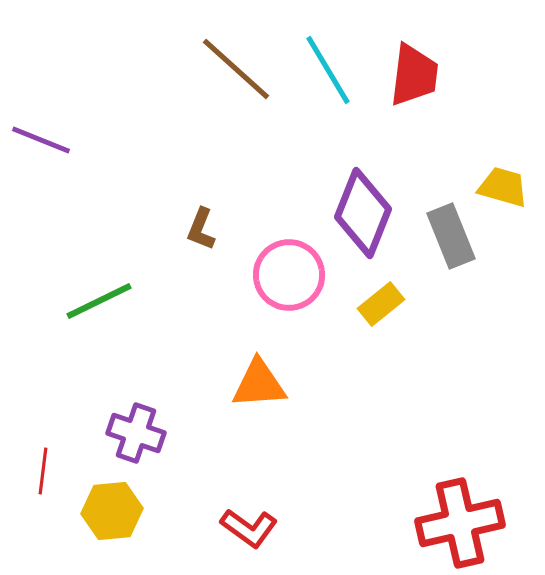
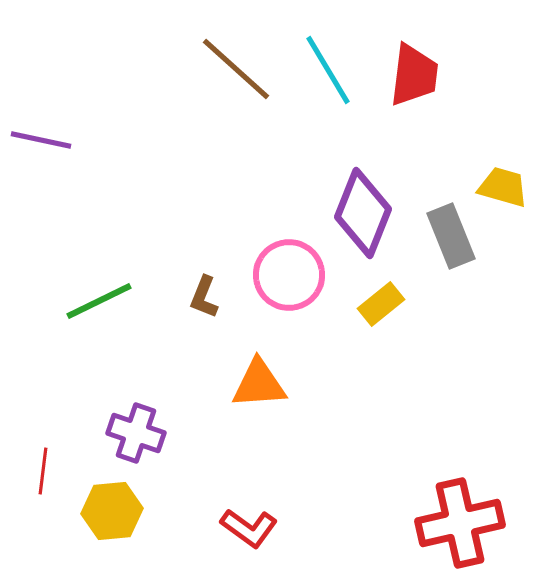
purple line: rotated 10 degrees counterclockwise
brown L-shape: moved 3 px right, 68 px down
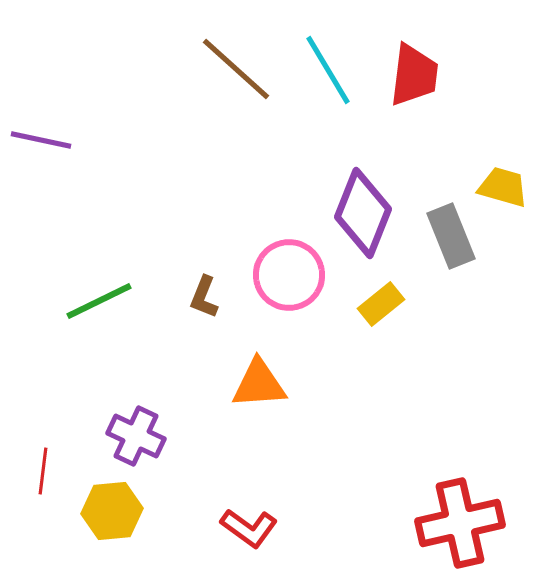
purple cross: moved 3 px down; rotated 6 degrees clockwise
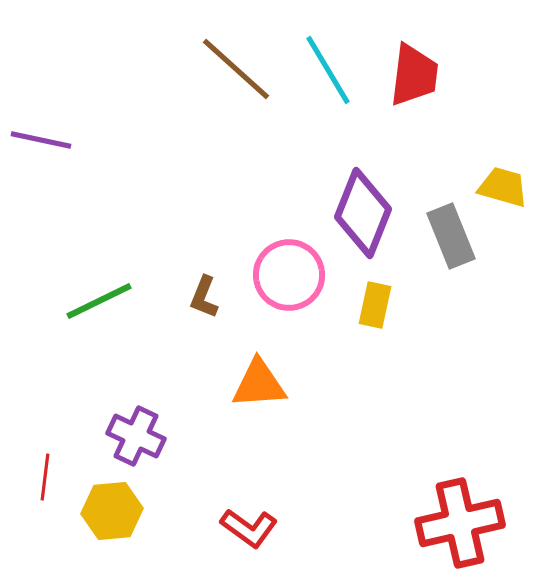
yellow rectangle: moved 6 px left, 1 px down; rotated 39 degrees counterclockwise
red line: moved 2 px right, 6 px down
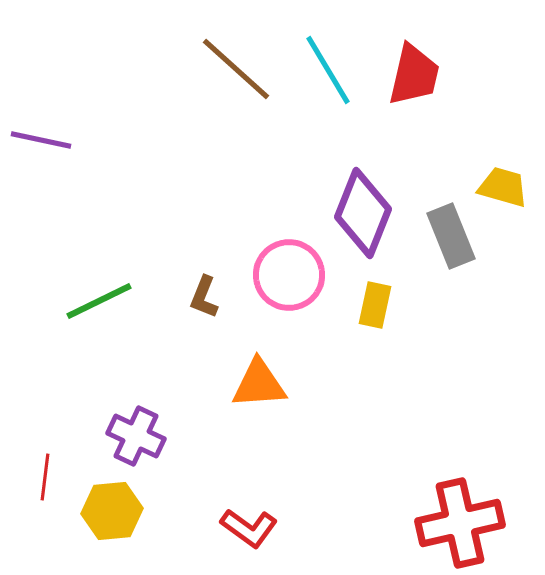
red trapezoid: rotated 6 degrees clockwise
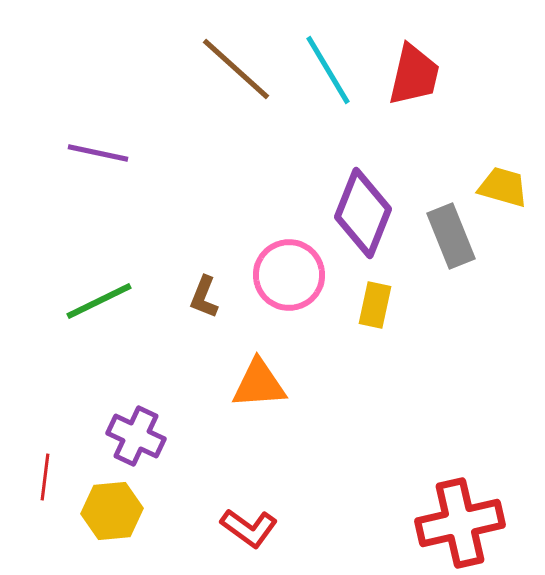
purple line: moved 57 px right, 13 px down
